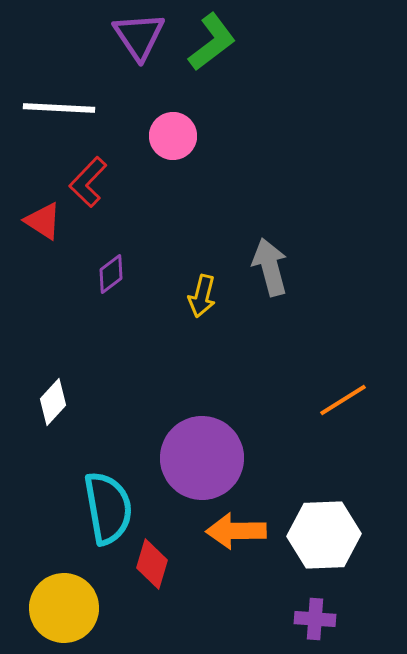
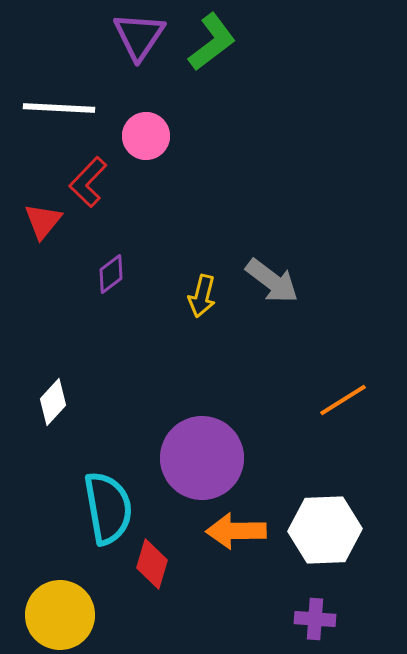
purple triangle: rotated 8 degrees clockwise
pink circle: moved 27 px left
red triangle: rotated 36 degrees clockwise
gray arrow: moved 2 px right, 14 px down; rotated 142 degrees clockwise
white hexagon: moved 1 px right, 5 px up
yellow circle: moved 4 px left, 7 px down
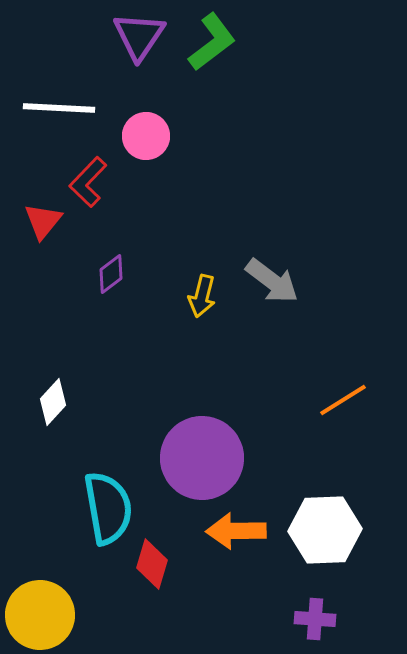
yellow circle: moved 20 px left
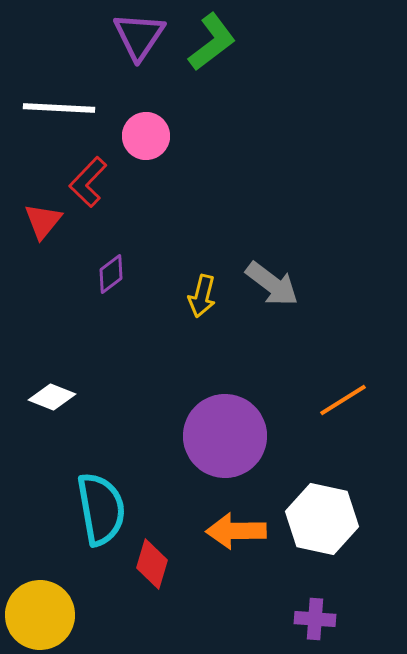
gray arrow: moved 3 px down
white diamond: moved 1 px left, 5 px up; rotated 69 degrees clockwise
purple circle: moved 23 px right, 22 px up
cyan semicircle: moved 7 px left, 1 px down
white hexagon: moved 3 px left, 11 px up; rotated 14 degrees clockwise
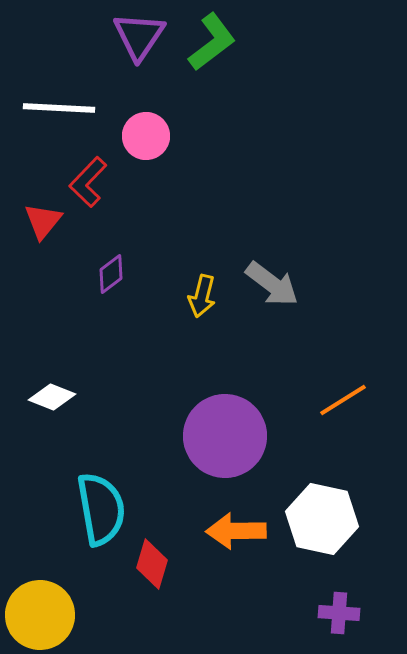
purple cross: moved 24 px right, 6 px up
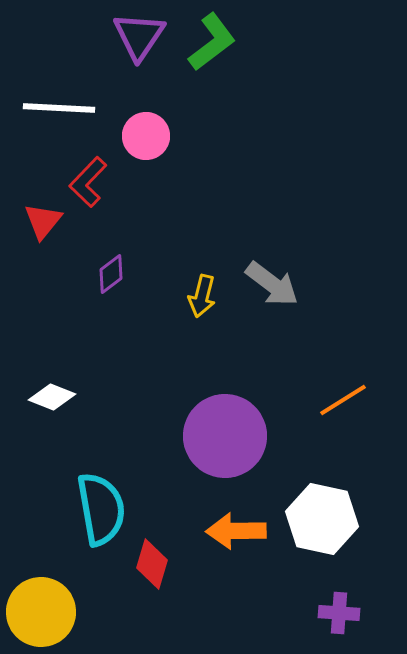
yellow circle: moved 1 px right, 3 px up
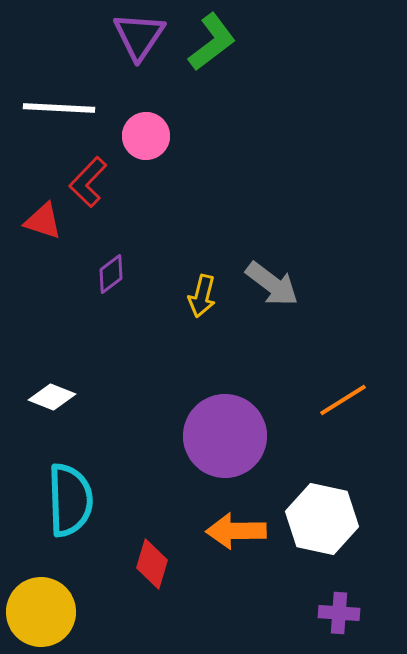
red triangle: rotated 51 degrees counterclockwise
cyan semicircle: moved 31 px left, 9 px up; rotated 8 degrees clockwise
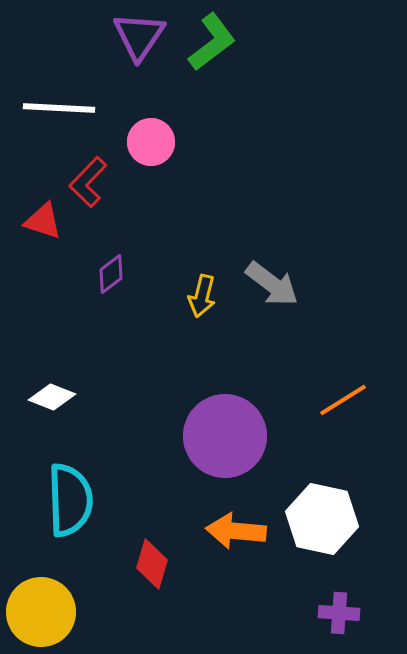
pink circle: moved 5 px right, 6 px down
orange arrow: rotated 6 degrees clockwise
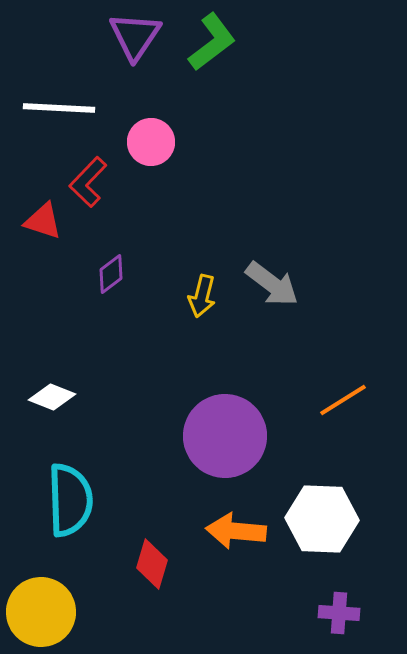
purple triangle: moved 4 px left
white hexagon: rotated 10 degrees counterclockwise
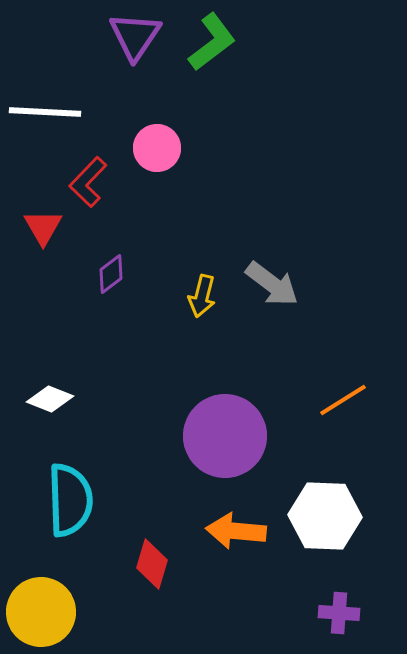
white line: moved 14 px left, 4 px down
pink circle: moved 6 px right, 6 px down
red triangle: moved 6 px down; rotated 42 degrees clockwise
white diamond: moved 2 px left, 2 px down
white hexagon: moved 3 px right, 3 px up
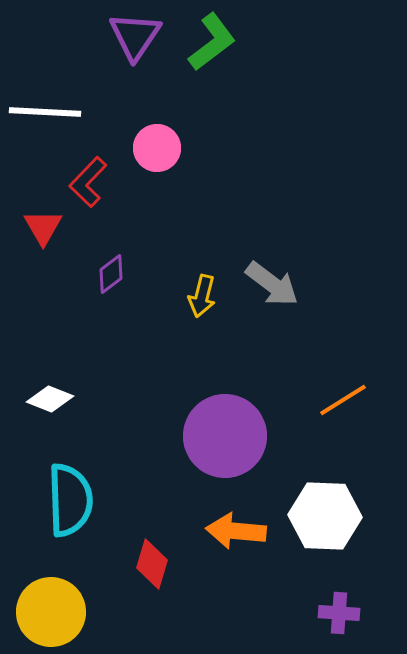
yellow circle: moved 10 px right
